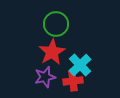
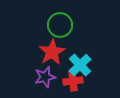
green circle: moved 4 px right, 1 px down
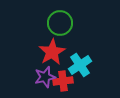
green circle: moved 2 px up
cyan cross: rotated 10 degrees clockwise
red cross: moved 10 px left
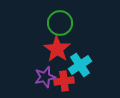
red star: moved 5 px right, 3 px up; rotated 8 degrees counterclockwise
red cross: moved 1 px right
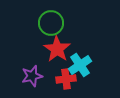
green circle: moved 9 px left
purple star: moved 13 px left, 1 px up
red cross: moved 2 px right, 2 px up
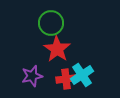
cyan cross: moved 2 px right, 10 px down
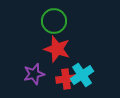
green circle: moved 3 px right, 2 px up
red star: rotated 16 degrees counterclockwise
purple star: moved 2 px right, 2 px up
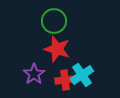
purple star: rotated 20 degrees counterclockwise
red cross: moved 1 px left, 1 px down
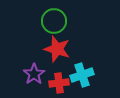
cyan cross: rotated 15 degrees clockwise
red cross: moved 6 px left, 3 px down
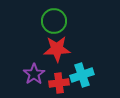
red star: rotated 20 degrees counterclockwise
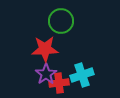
green circle: moved 7 px right
red star: moved 12 px left
purple star: moved 12 px right
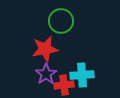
red star: rotated 8 degrees counterclockwise
cyan cross: rotated 15 degrees clockwise
red cross: moved 5 px right, 2 px down
